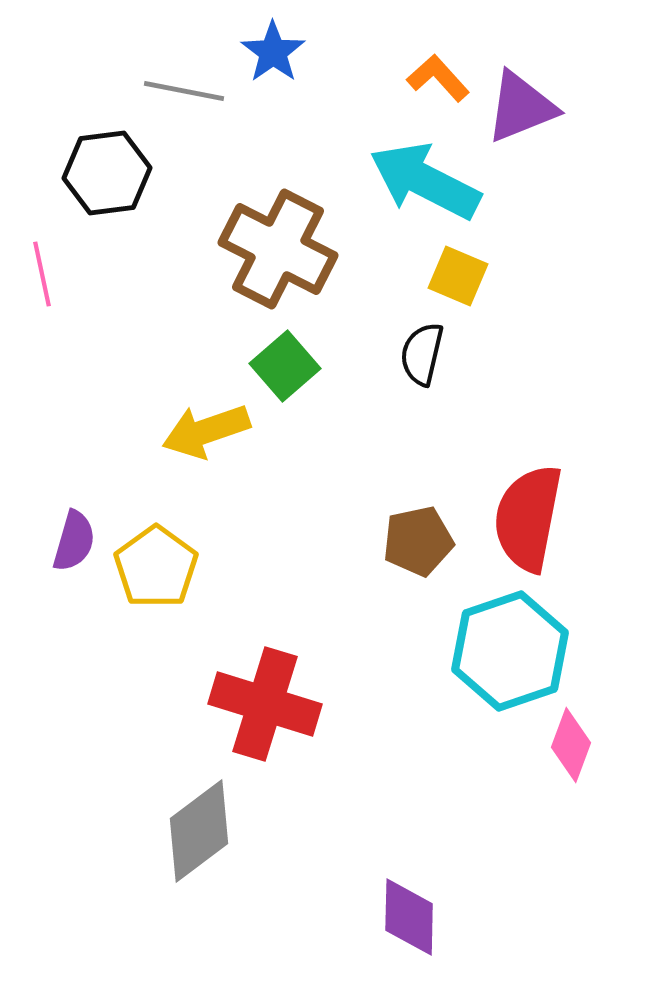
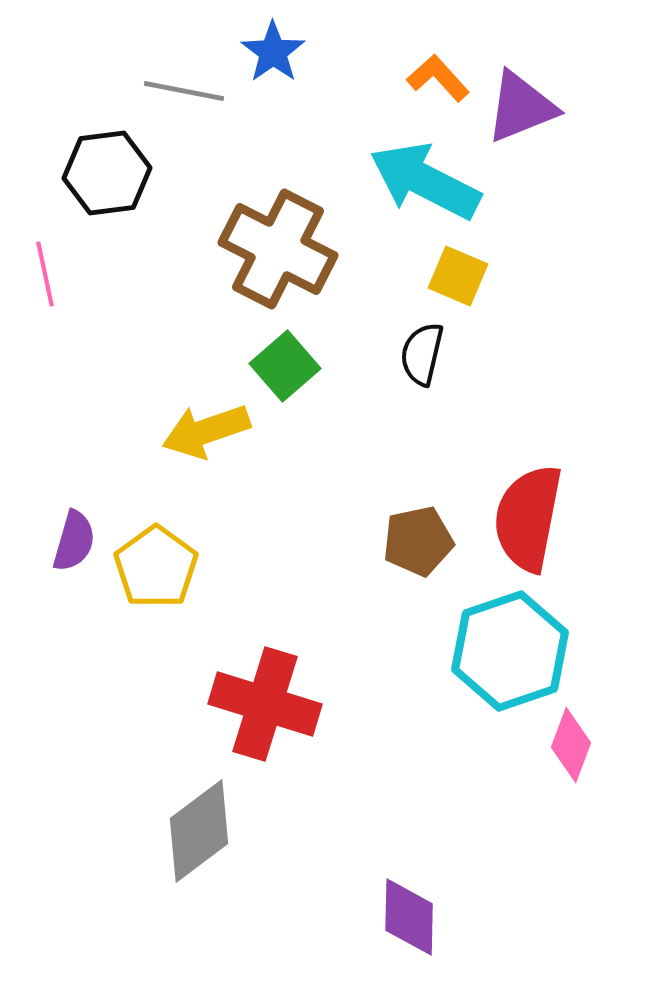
pink line: moved 3 px right
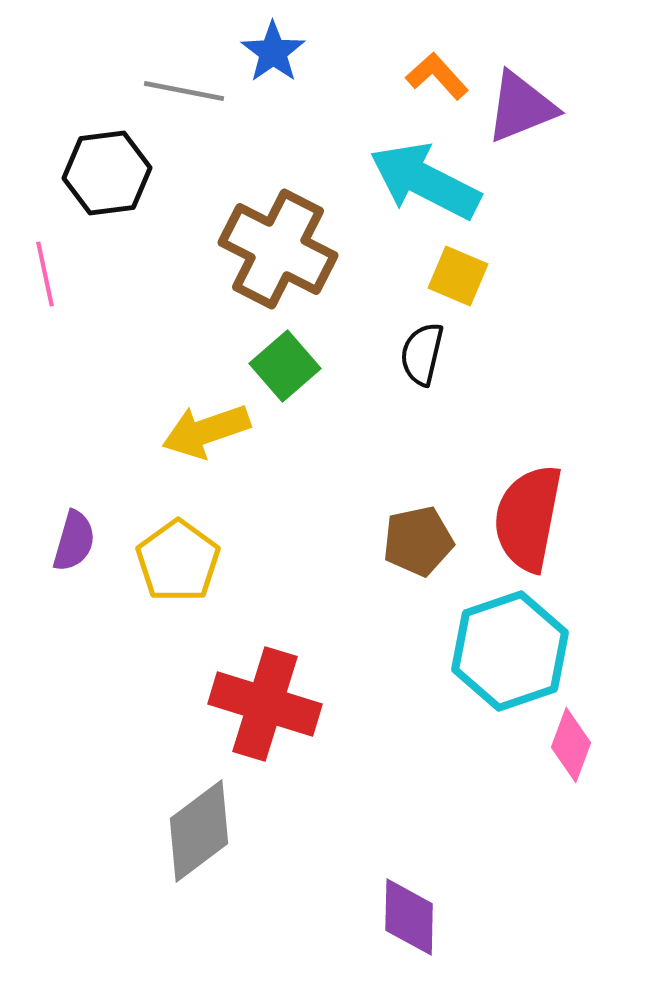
orange L-shape: moved 1 px left, 2 px up
yellow pentagon: moved 22 px right, 6 px up
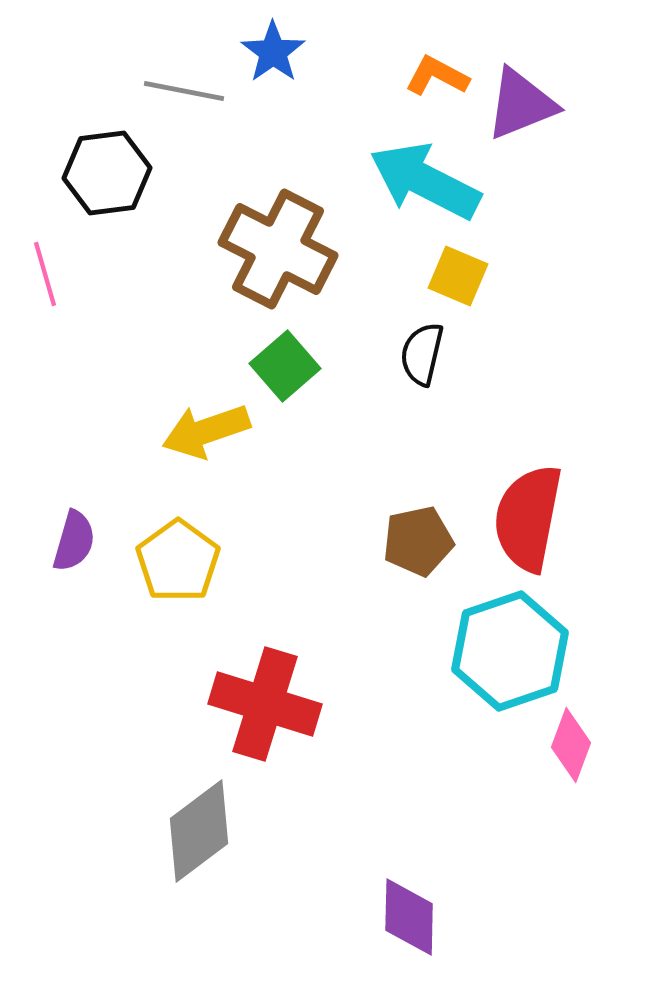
orange L-shape: rotated 20 degrees counterclockwise
purple triangle: moved 3 px up
pink line: rotated 4 degrees counterclockwise
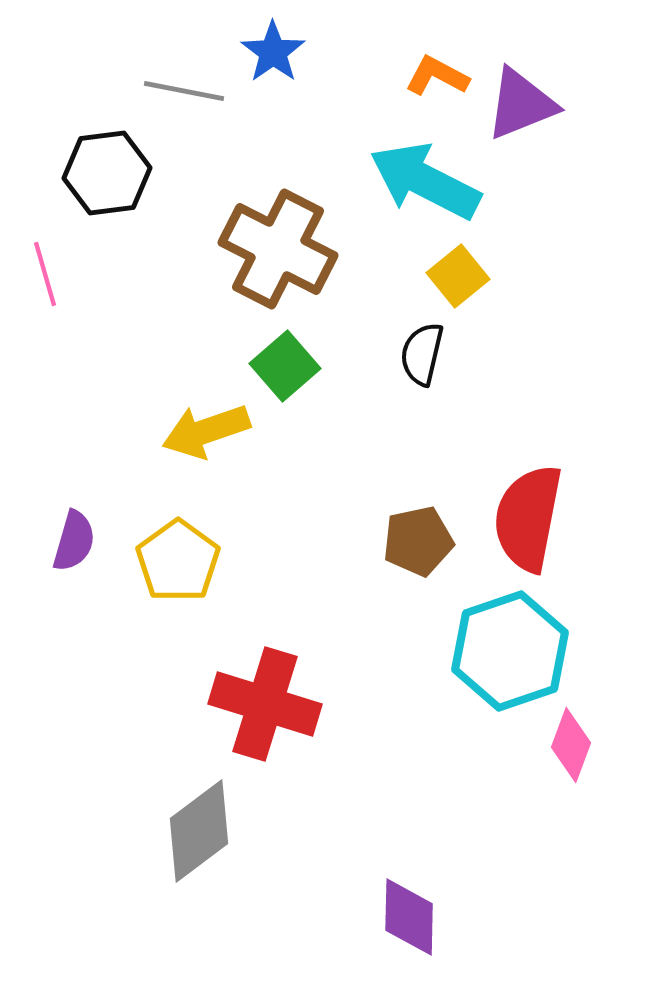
yellow square: rotated 28 degrees clockwise
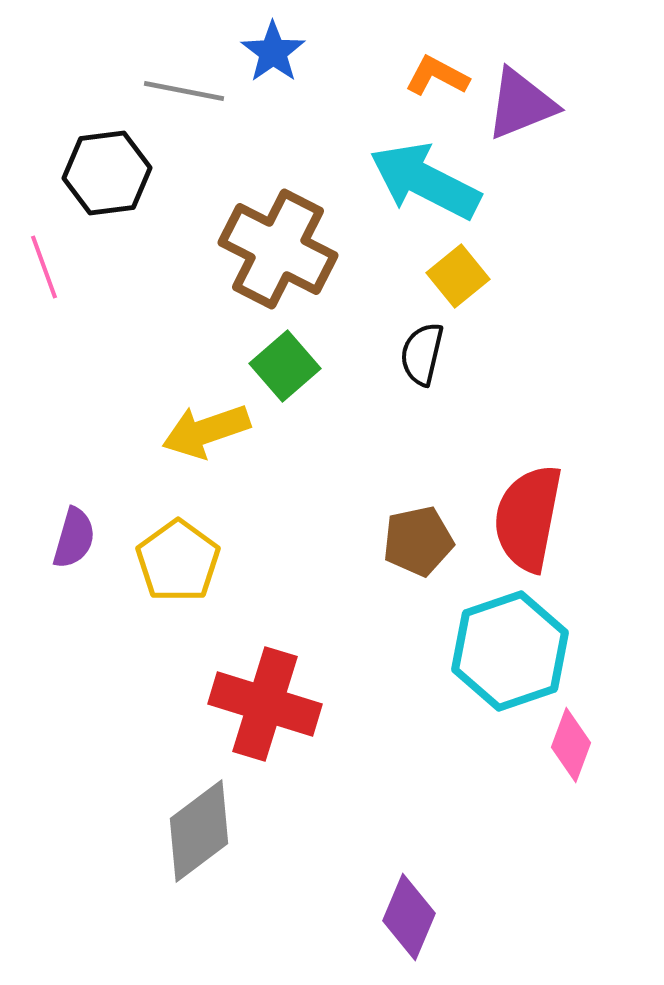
pink line: moved 1 px left, 7 px up; rotated 4 degrees counterclockwise
purple semicircle: moved 3 px up
purple diamond: rotated 22 degrees clockwise
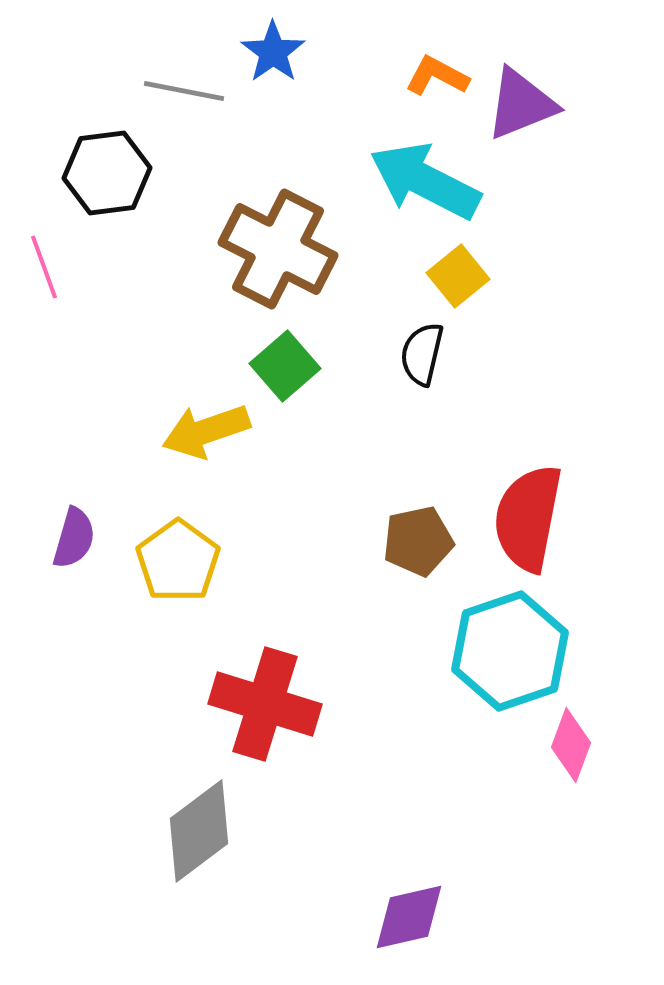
purple diamond: rotated 54 degrees clockwise
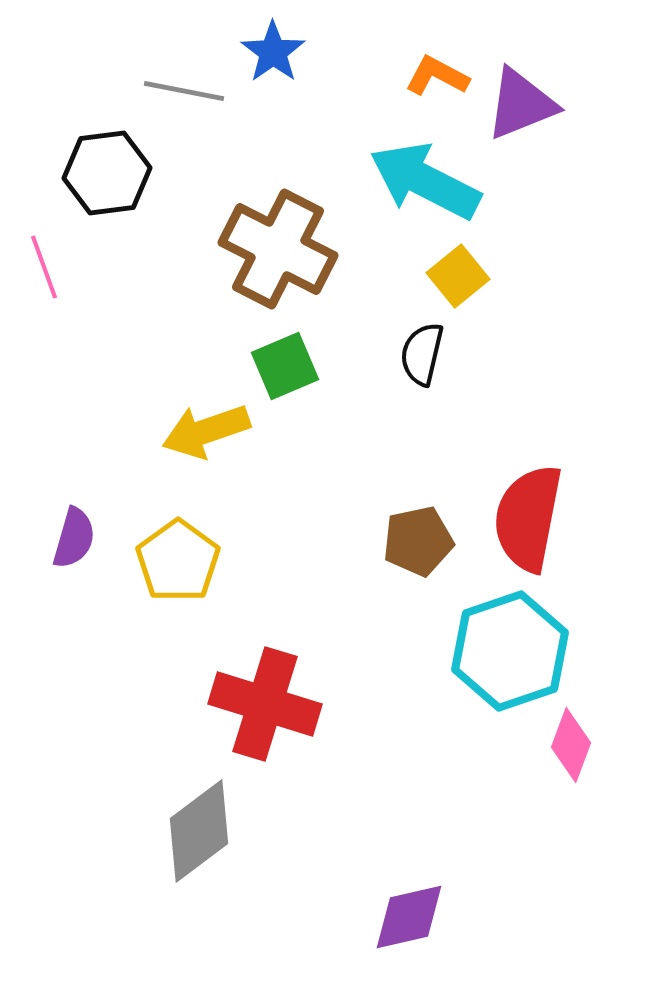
green square: rotated 18 degrees clockwise
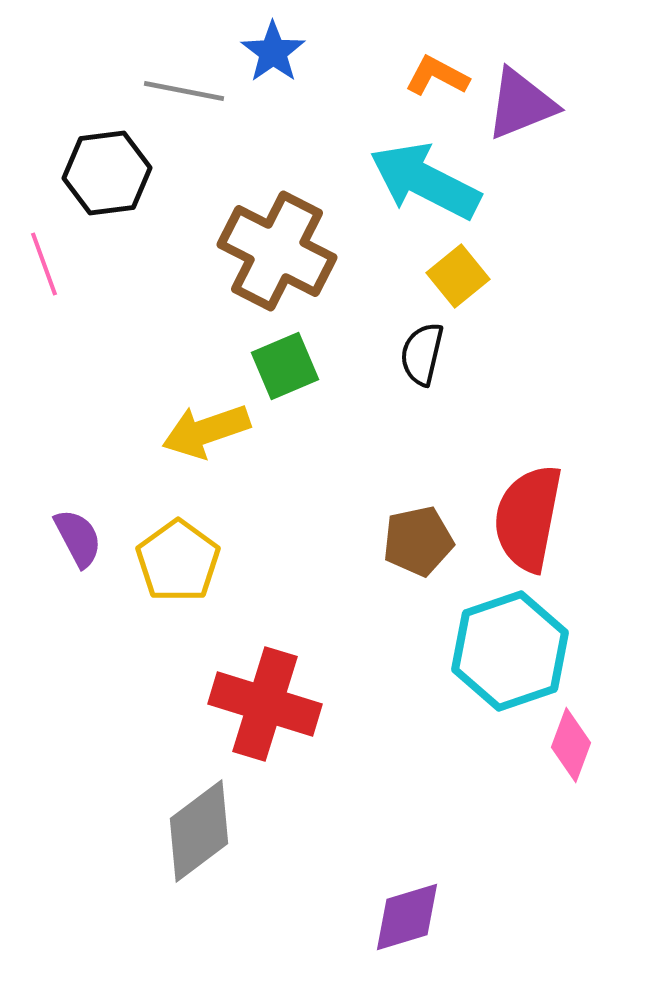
brown cross: moved 1 px left, 2 px down
pink line: moved 3 px up
purple semicircle: moved 4 px right; rotated 44 degrees counterclockwise
purple diamond: moved 2 px left; rotated 4 degrees counterclockwise
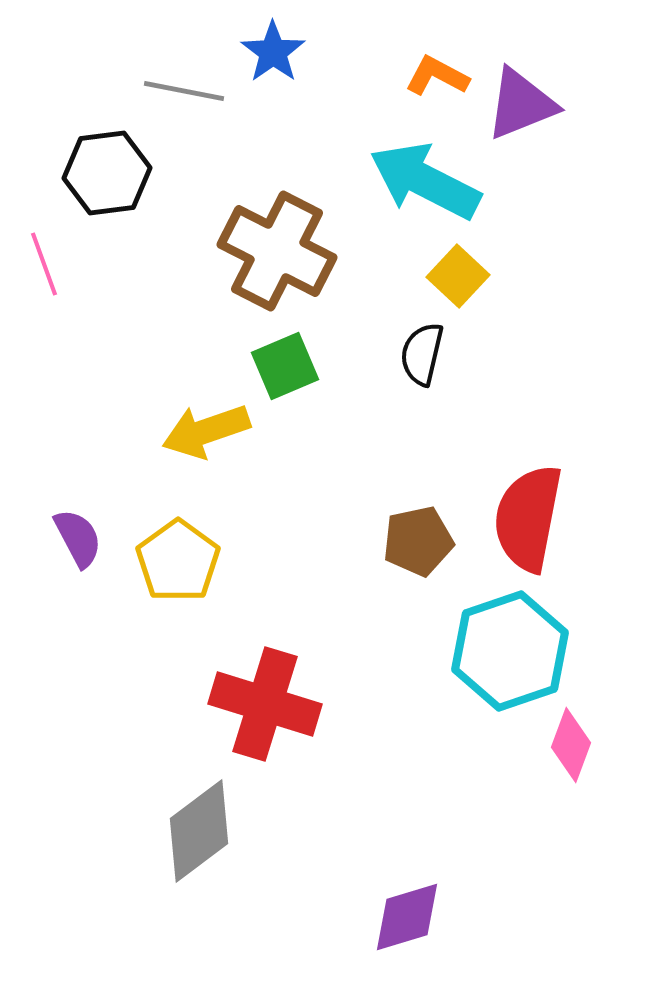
yellow square: rotated 8 degrees counterclockwise
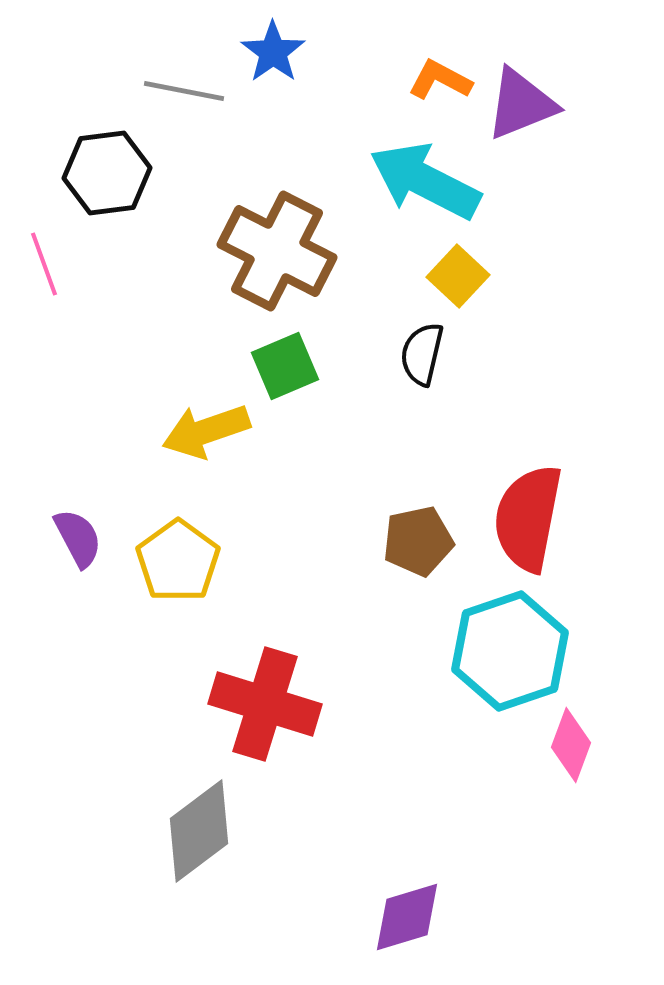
orange L-shape: moved 3 px right, 4 px down
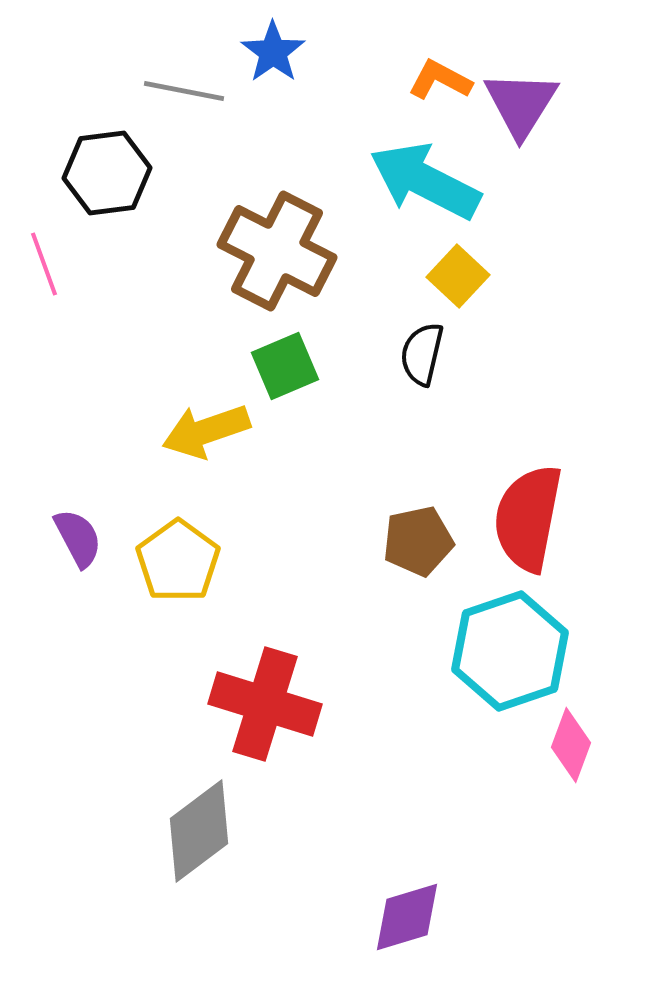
purple triangle: rotated 36 degrees counterclockwise
